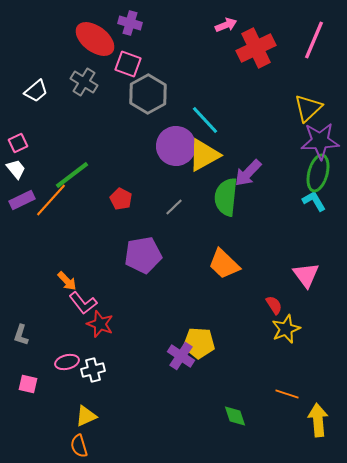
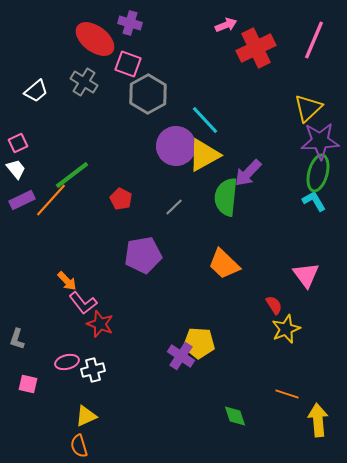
gray L-shape at (21, 335): moved 4 px left, 4 px down
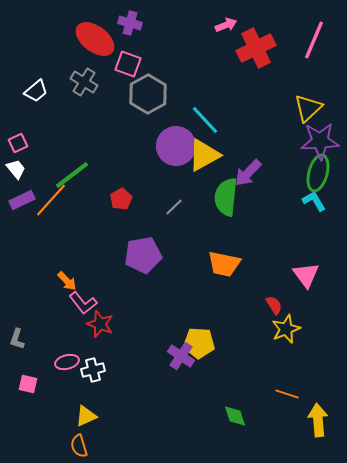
red pentagon at (121, 199): rotated 15 degrees clockwise
orange trapezoid at (224, 264): rotated 32 degrees counterclockwise
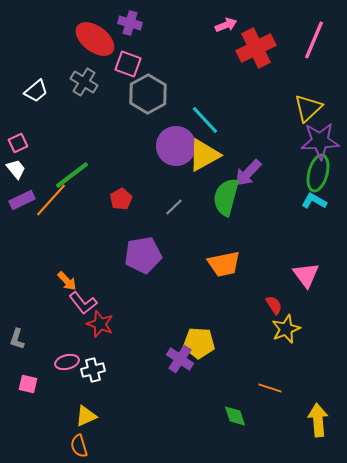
green semicircle at (226, 197): rotated 9 degrees clockwise
cyan L-shape at (314, 201): rotated 30 degrees counterclockwise
orange trapezoid at (224, 264): rotated 24 degrees counterclockwise
purple cross at (181, 356): moved 1 px left, 3 px down
orange line at (287, 394): moved 17 px left, 6 px up
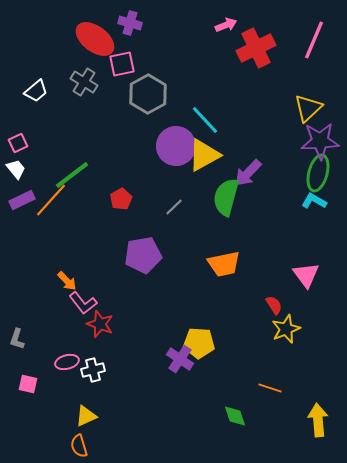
pink square at (128, 64): moved 6 px left; rotated 32 degrees counterclockwise
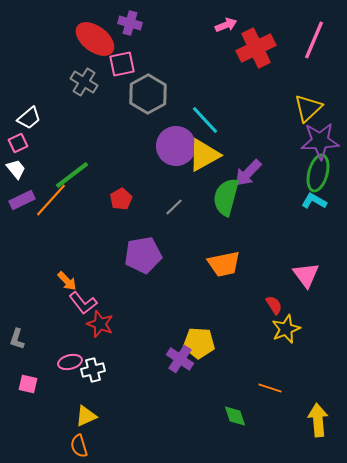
white trapezoid at (36, 91): moved 7 px left, 27 px down
pink ellipse at (67, 362): moved 3 px right
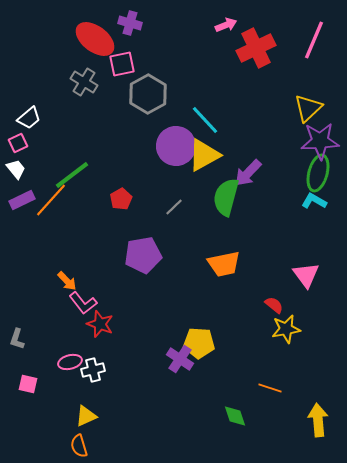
red semicircle at (274, 305): rotated 18 degrees counterclockwise
yellow star at (286, 329): rotated 12 degrees clockwise
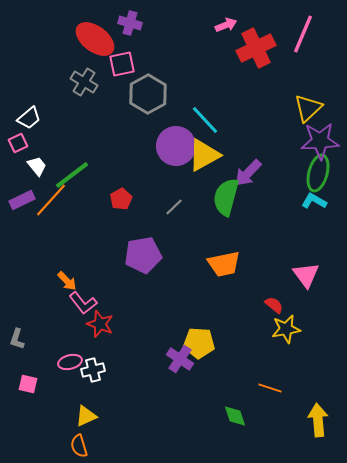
pink line at (314, 40): moved 11 px left, 6 px up
white trapezoid at (16, 169): moved 21 px right, 3 px up
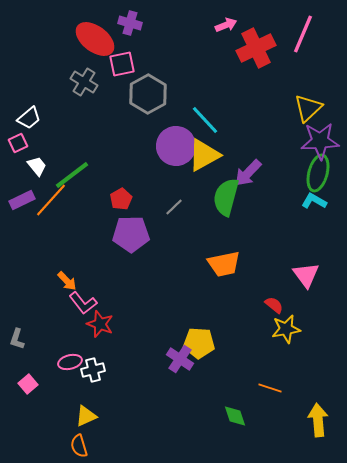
purple pentagon at (143, 255): moved 12 px left, 21 px up; rotated 9 degrees clockwise
pink square at (28, 384): rotated 36 degrees clockwise
